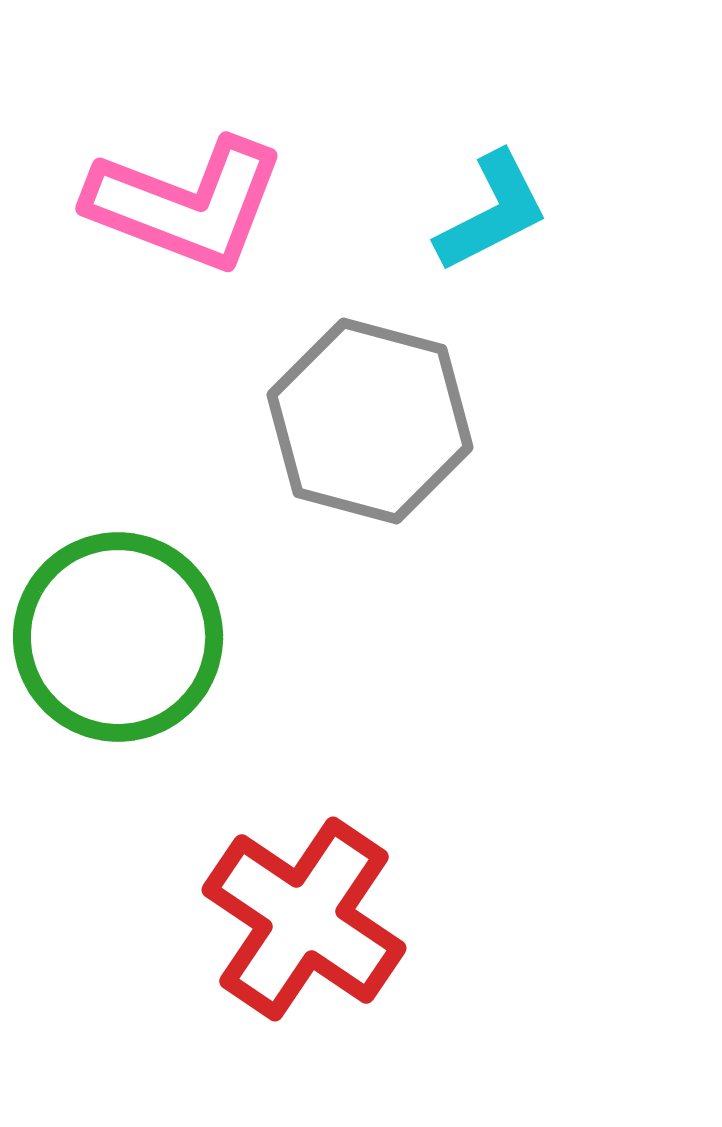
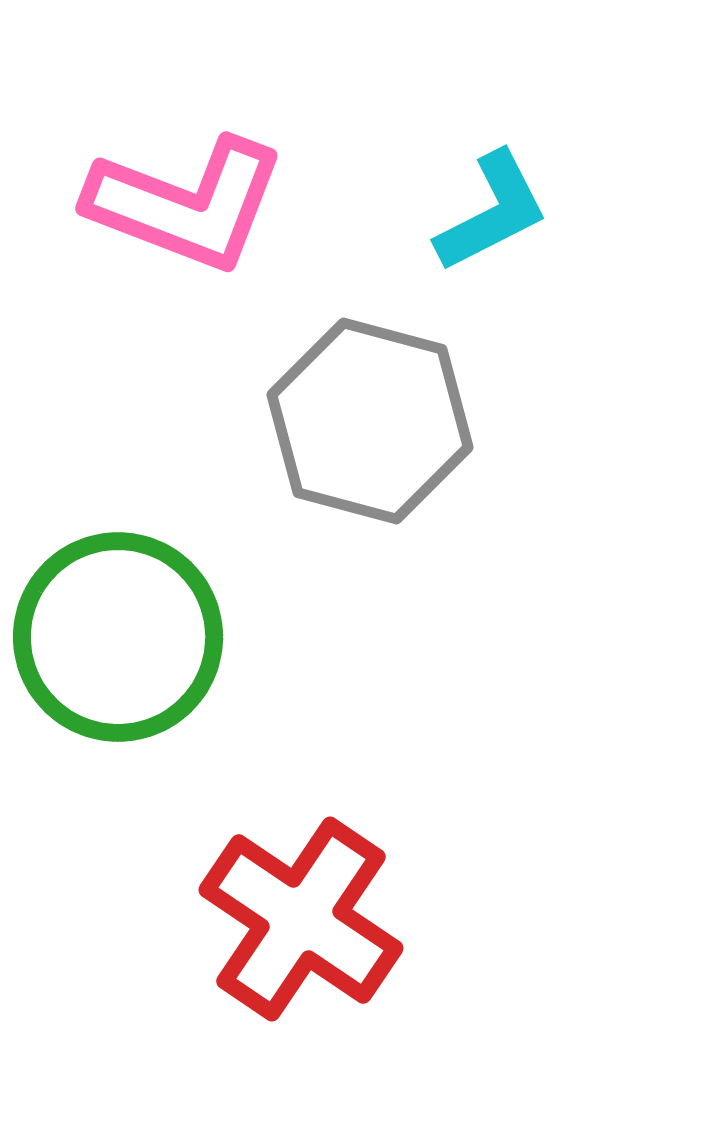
red cross: moved 3 px left
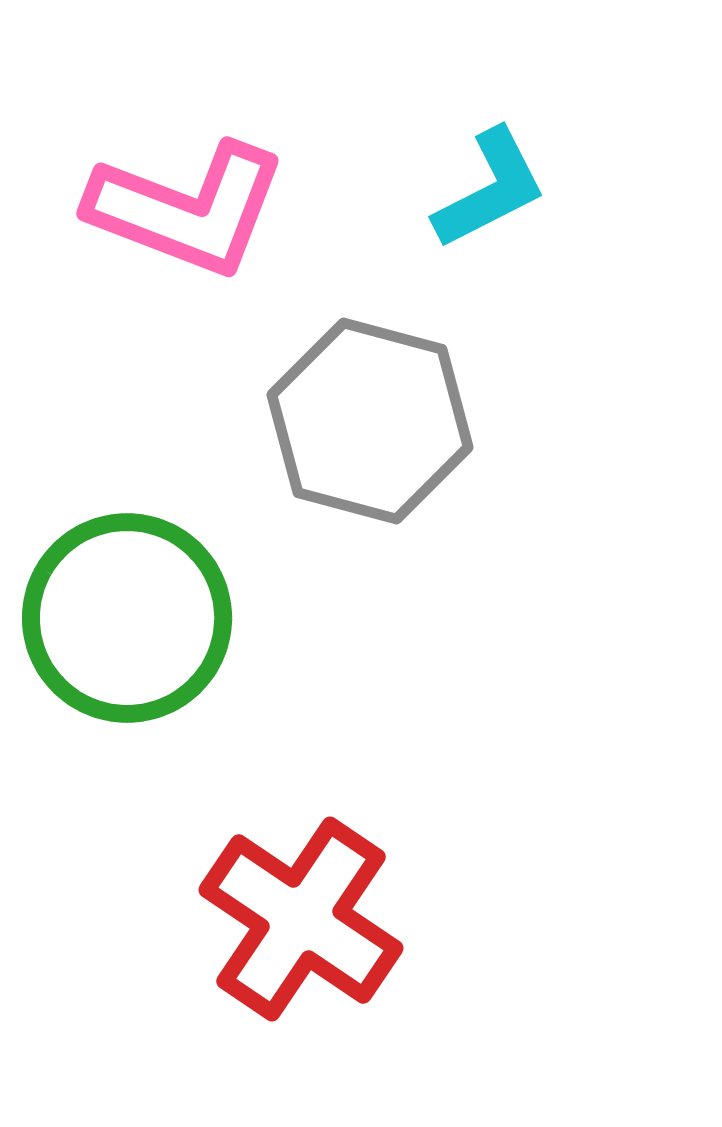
pink L-shape: moved 1 px right, 5 px down
cyan L-shape: moved 2 px left, 23 px up
green circle: moved 9 px right, 19 px up
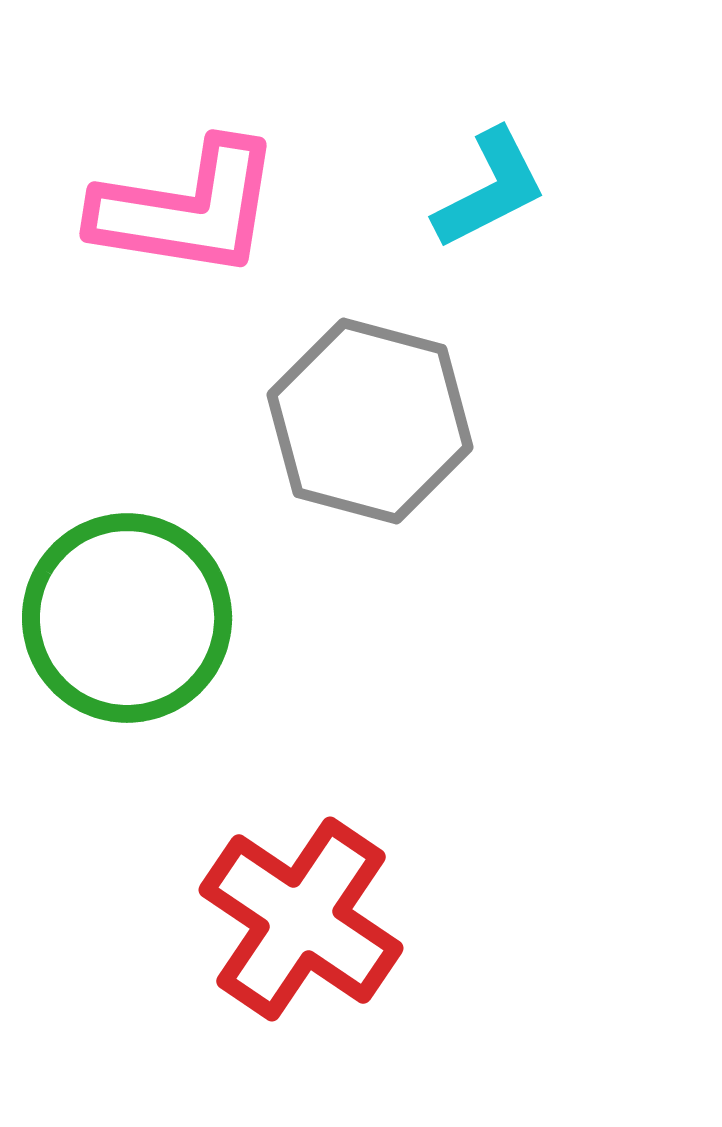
pink L-shape: rotated 12 degrees counterclockwise
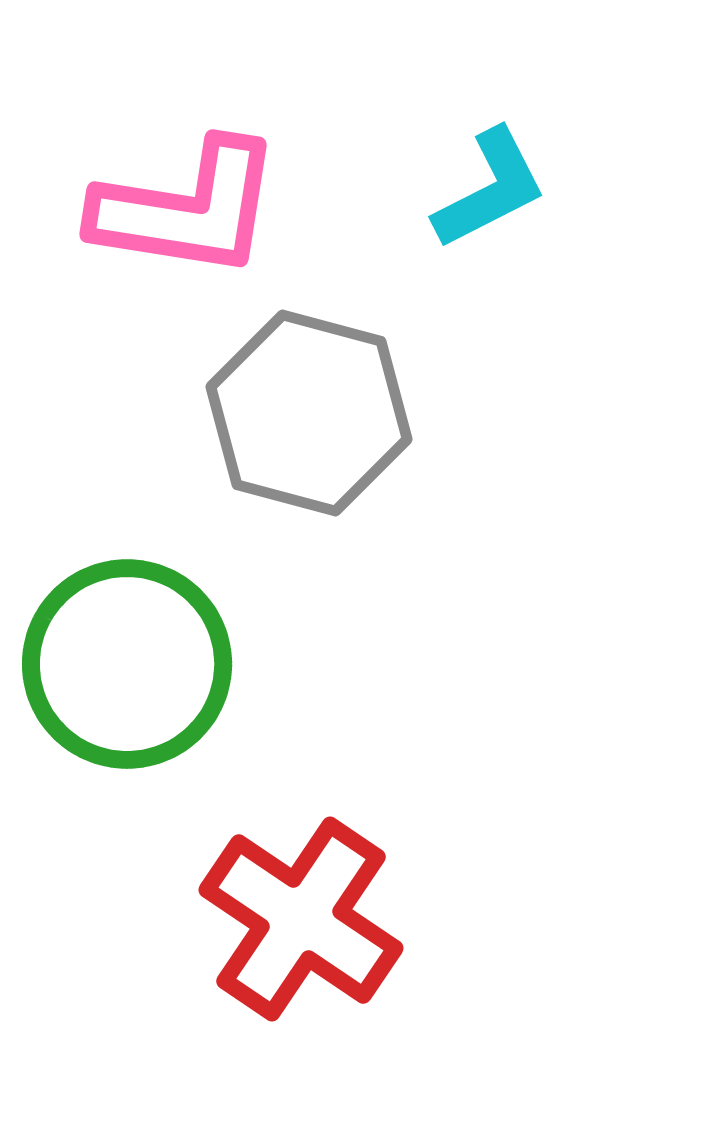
gray hexagon: moved 61 px left, 8 px up
green circle: moved 46 px down
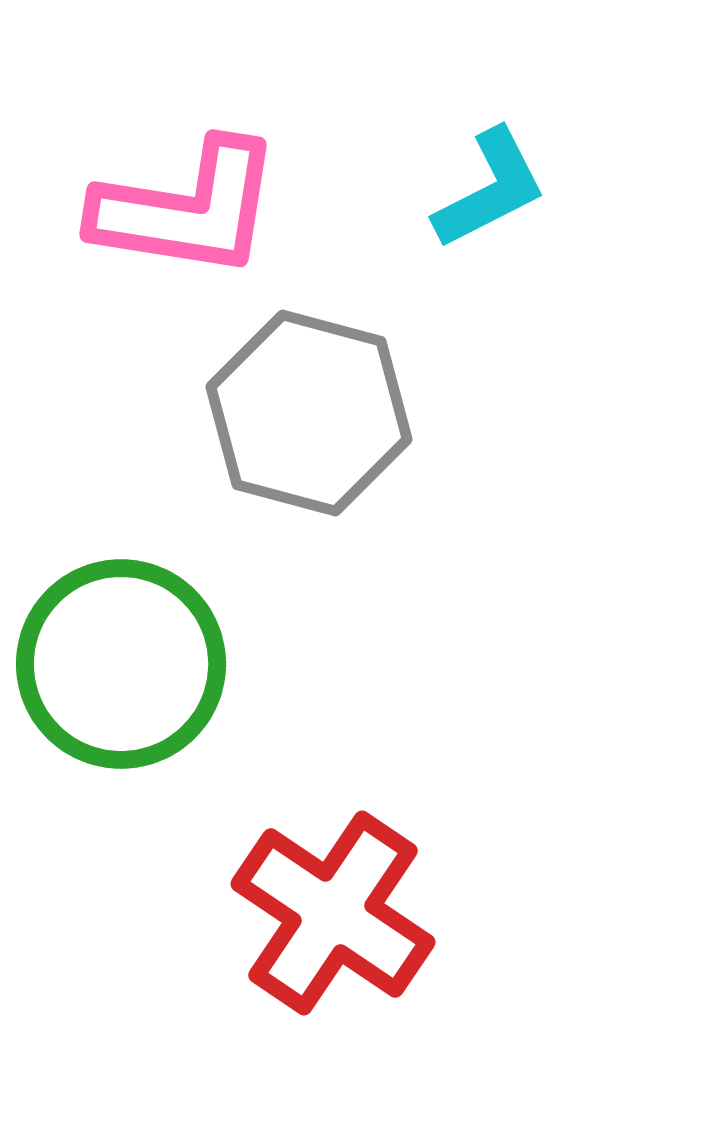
green circle: moved 6 px left
red cross: moved 32 px right, 6 px up
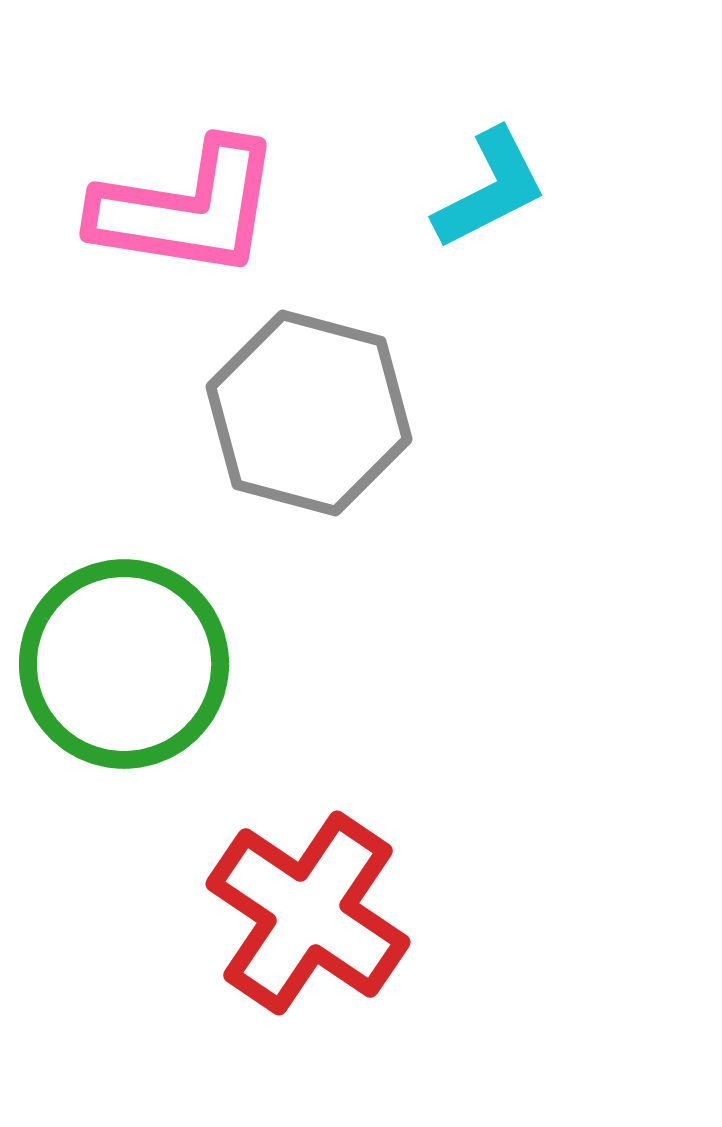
green circle: moved 3 px right
red cross: moved 25 px left
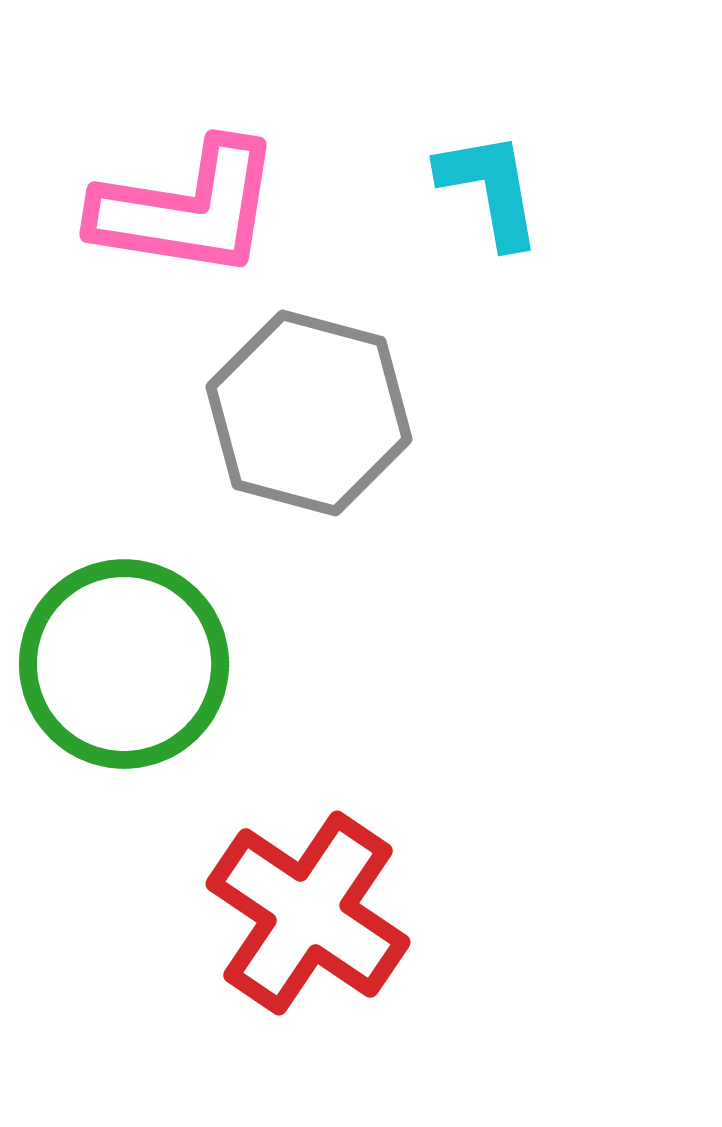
cyan L-shape: rotated 73 degrees counterclockwise
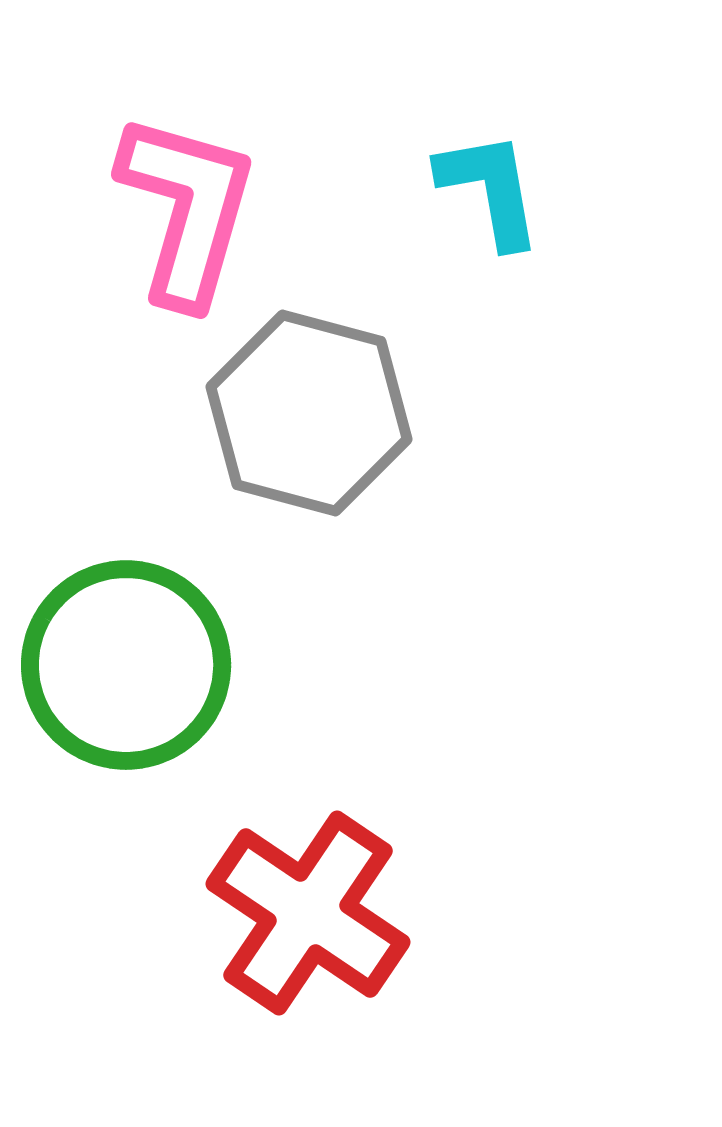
pink L-shape: rotated 83 degrees counterclockwise
green circle: moved 2 px right, 1 px down
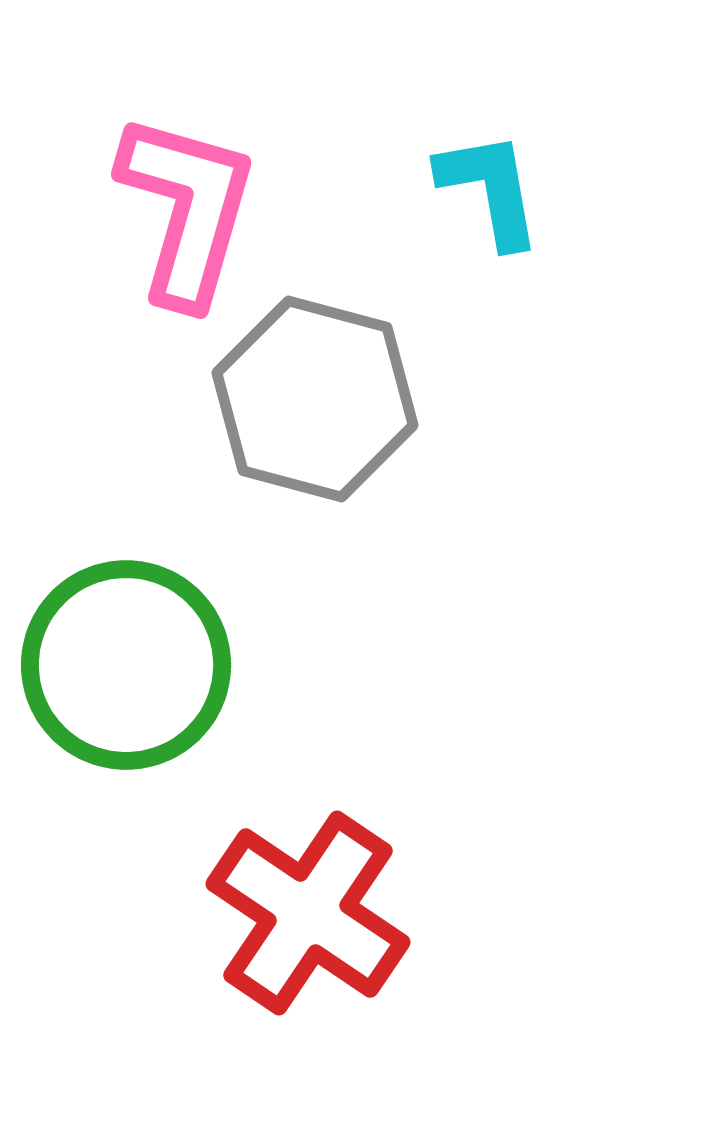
gray hexagon: moved 6 px right, 14 px up
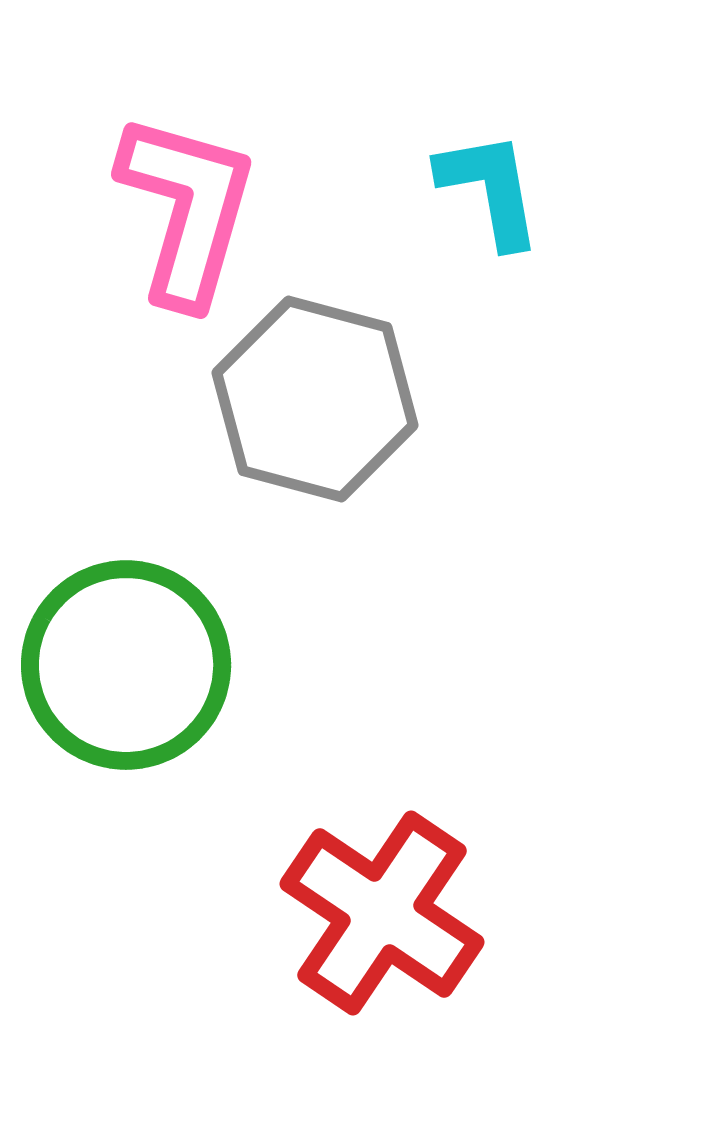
red cross: moved 74 px right
